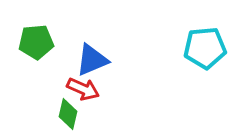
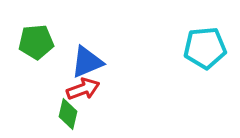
blue triangle: moved 5 px left, 2 px down
red arrow: rotated 44 degrees counterclockwise
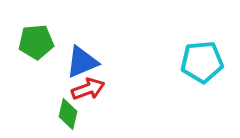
cyan pentagon: moved 3 px left, 14 px down
blue triangle: moved 5 px left
red arrow: moved 5 px right
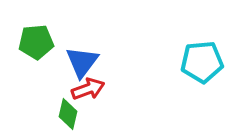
blue triangle: rotated 30 degrees counterclockwise
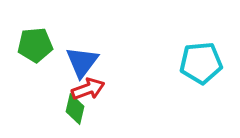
green pentagon: moved 1 px left, 3 px down
cyan pentagon: moved 1 px left, 1 px down
green diamond: moved 7 px right, 5 px up
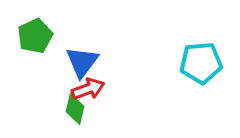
green pentagon: moved 9 px up; rotated 20 degrees counterclockwise
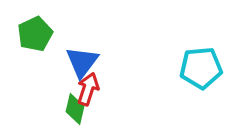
green pentagon: moved 2 px up
cyan pentagon: moved 5 px down
red arrow: rotated 52 degrees counterclockwise
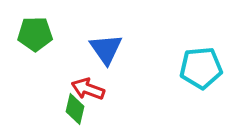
green pentagon: rotated 24 degrees clockwise
blue triangle: moved 24 px right, 13 px up; rotated 12 degrees counterclockwise
red arrow: rotated 88 degrees counterclockwise
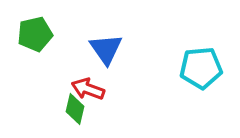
green pentagon: rotated 12 degrees counterclockwise
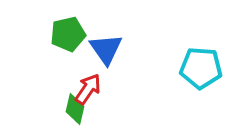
green pentagon: moved 33 px right
cyan pentagon: rotated 9 degrees clockwise
red arrow: rotated 104 degrees clockwise
